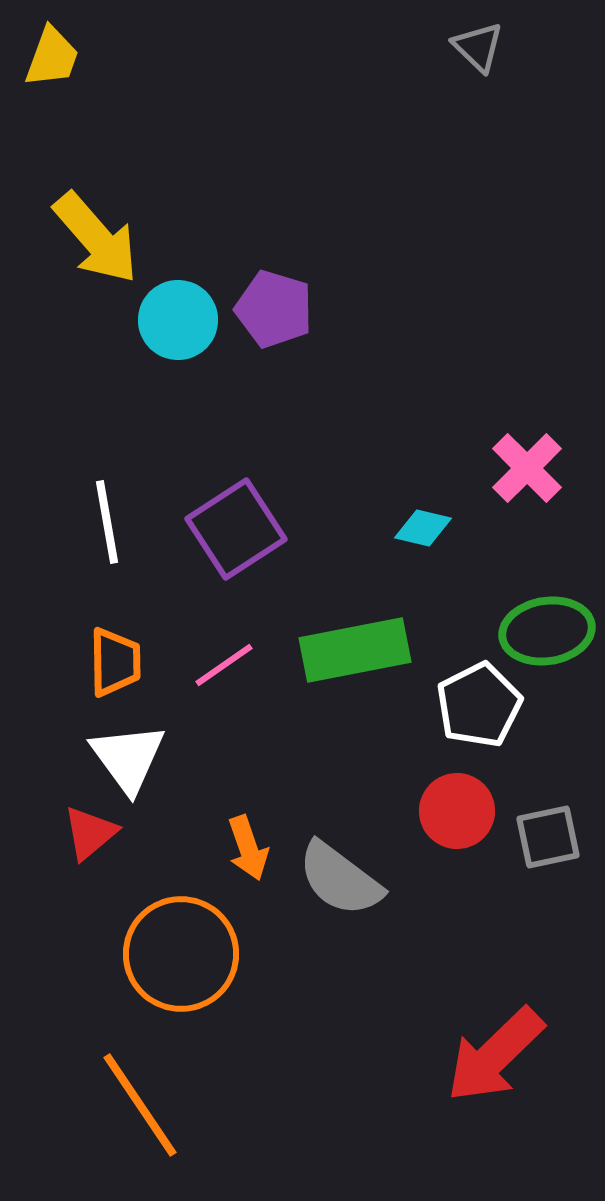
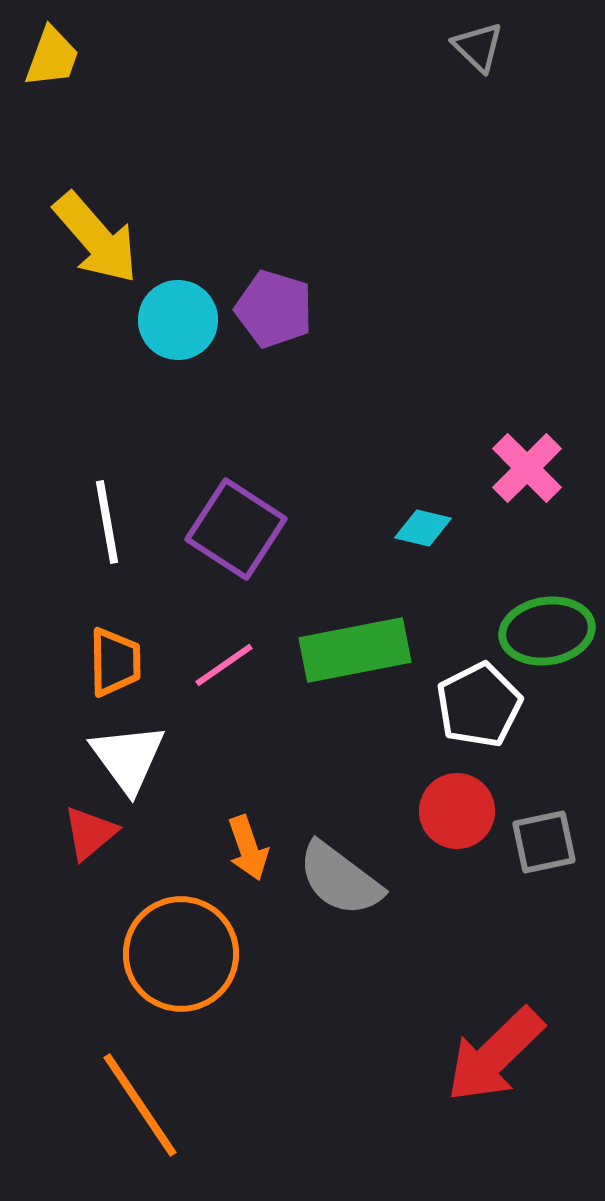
purple square: rotated 24 degrees counterclockwise
gray square: moved 4 px left, 5 px down
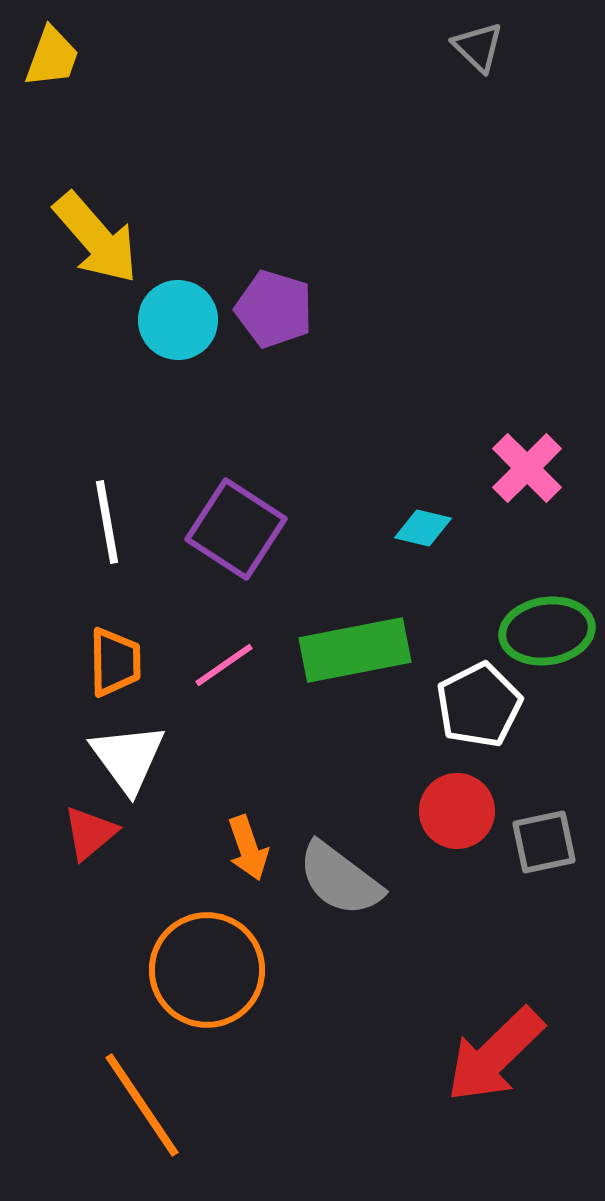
orange circle: moved 26 px right, 16 px down
orange line: moved 2 px right
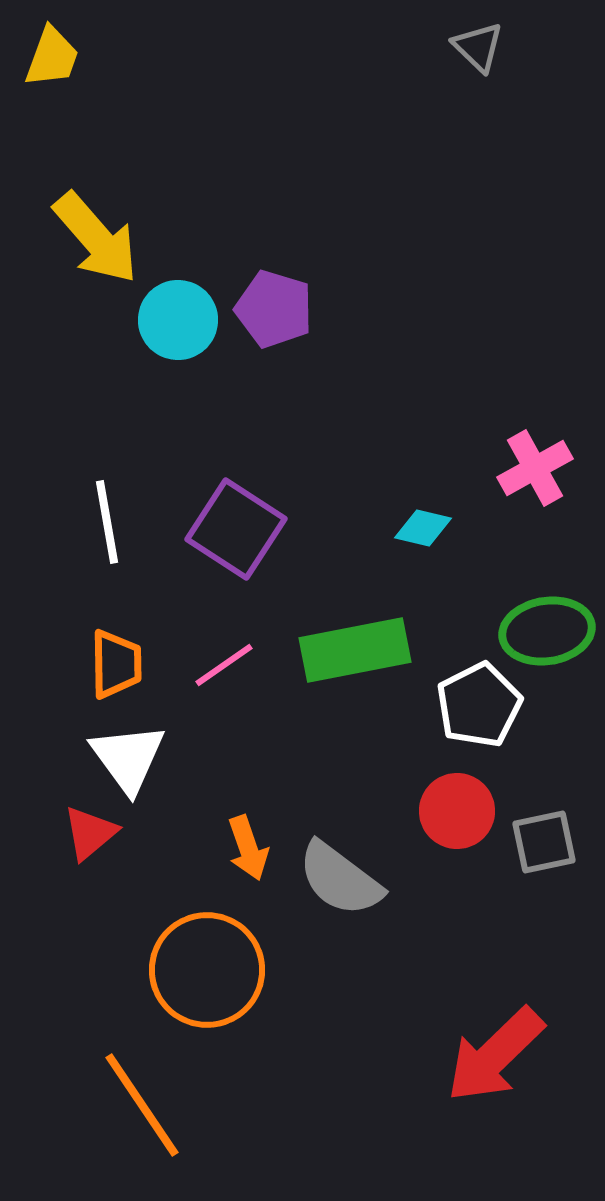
pink cross: moved 8 px right; rotated 16 degrees clockwise
orange trapezoid: moved 1 px right, 2 px down
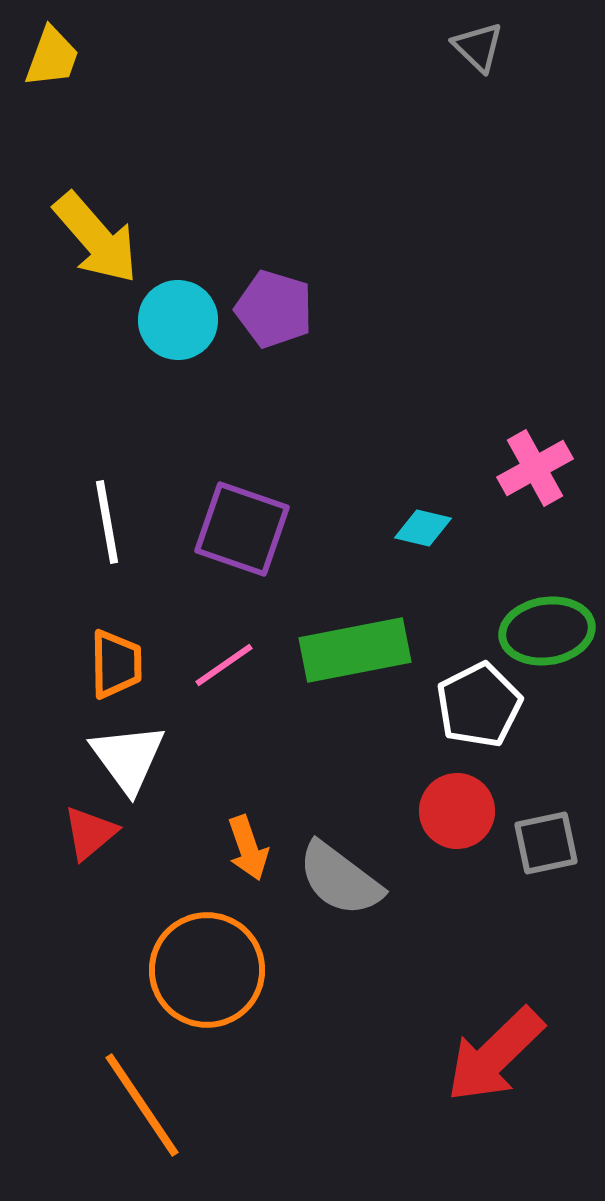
purple square: moved 6 px right; rotated 14 degrees counterclockwise
gray square: moved 2 px right, 1 px down
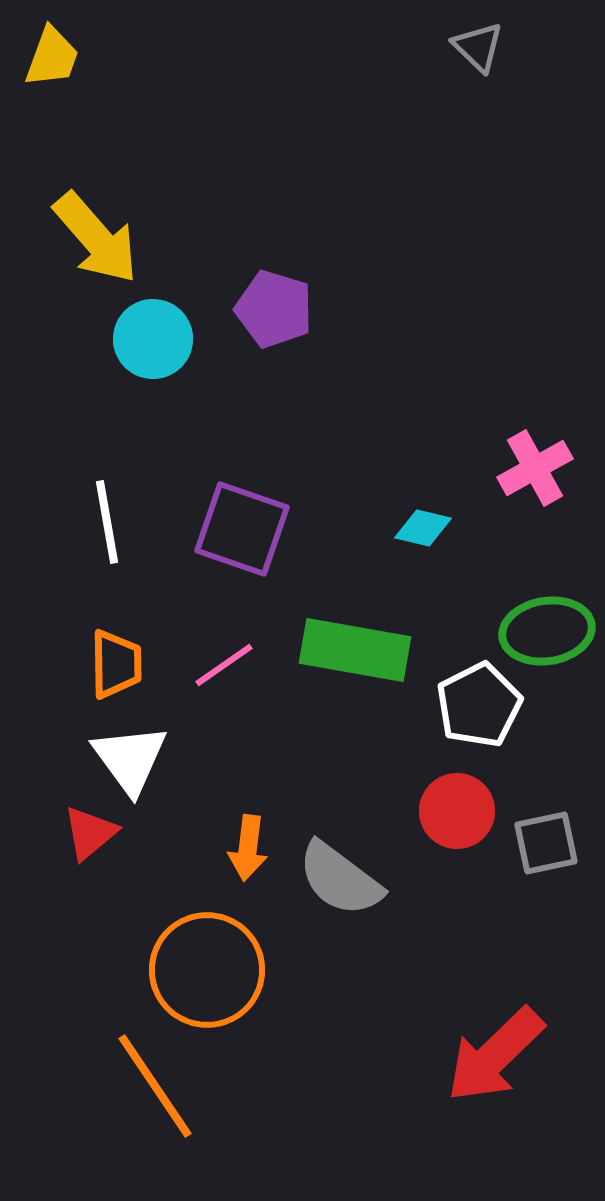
cyan circle: moved 25 px left, 19 px down
green rectangle: rotated 21 degrees clockwise
white triangle: moved 2 px right, 1 px down
orange arrow: rotated 26 degrees clockwise
orange line: moved 13 px right, 19 px up
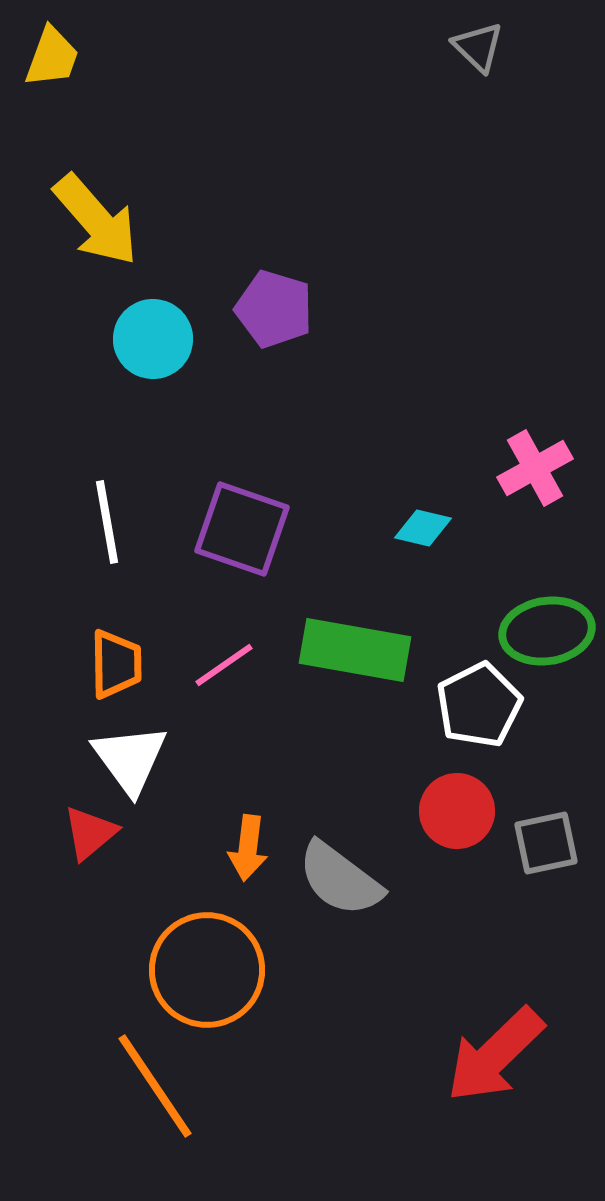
yellow arrow: moved 18 px up
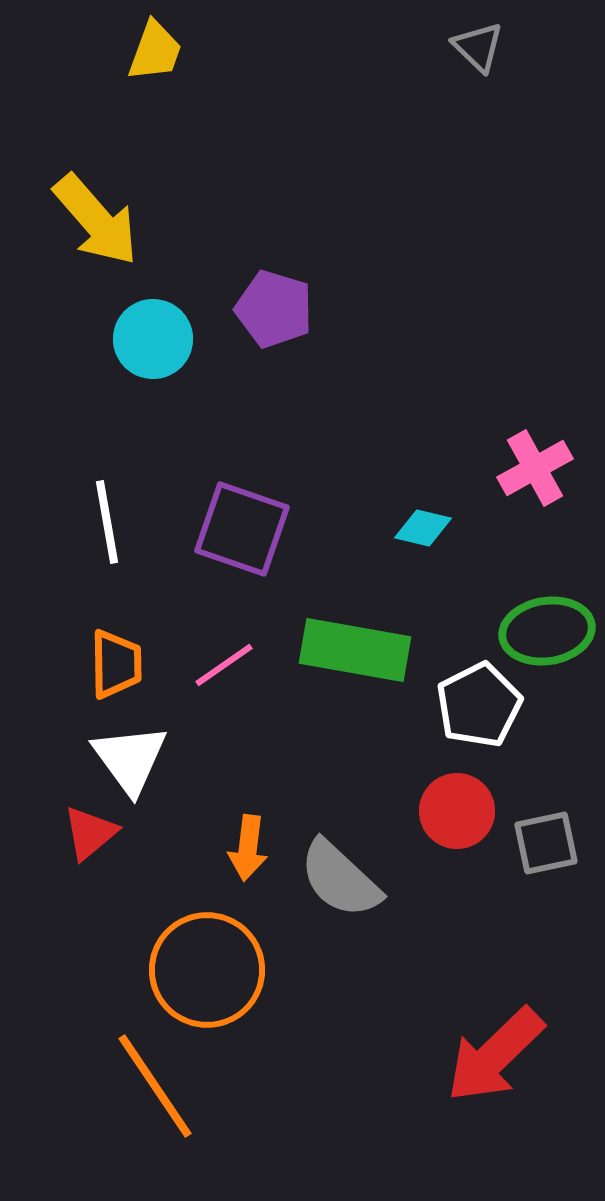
yellow trapezoid: moved 103 px right, 6 px up
gray semicircle: rotated 6 degrees clockwise
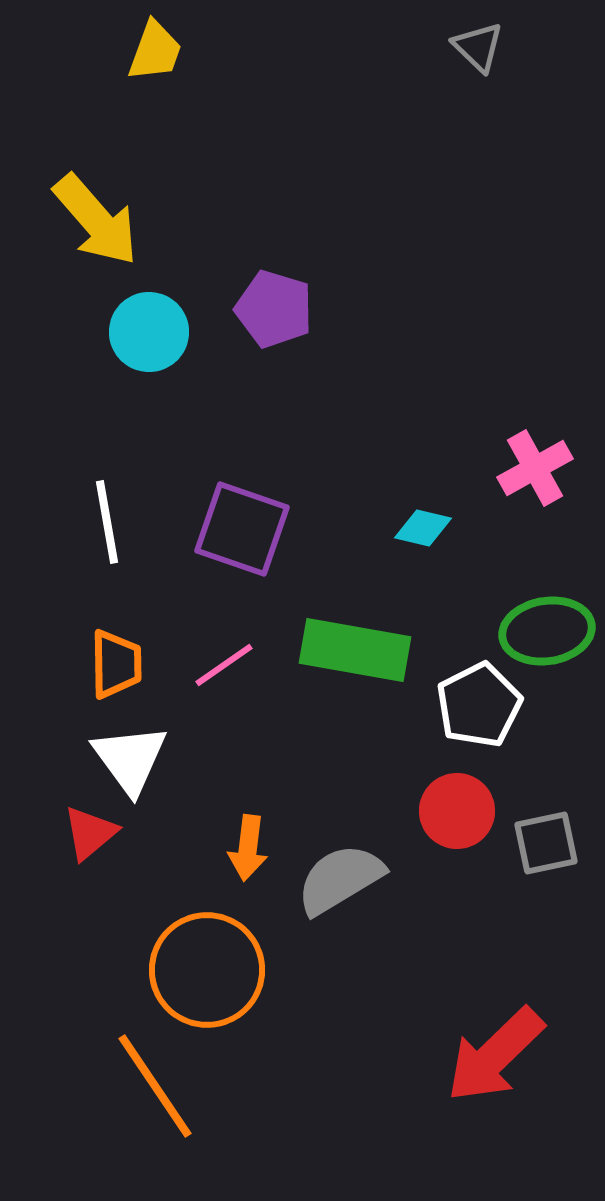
cyan circle: moved 4 px left, 7 px up
gray semicircle: rotated 106 degrees clockwise
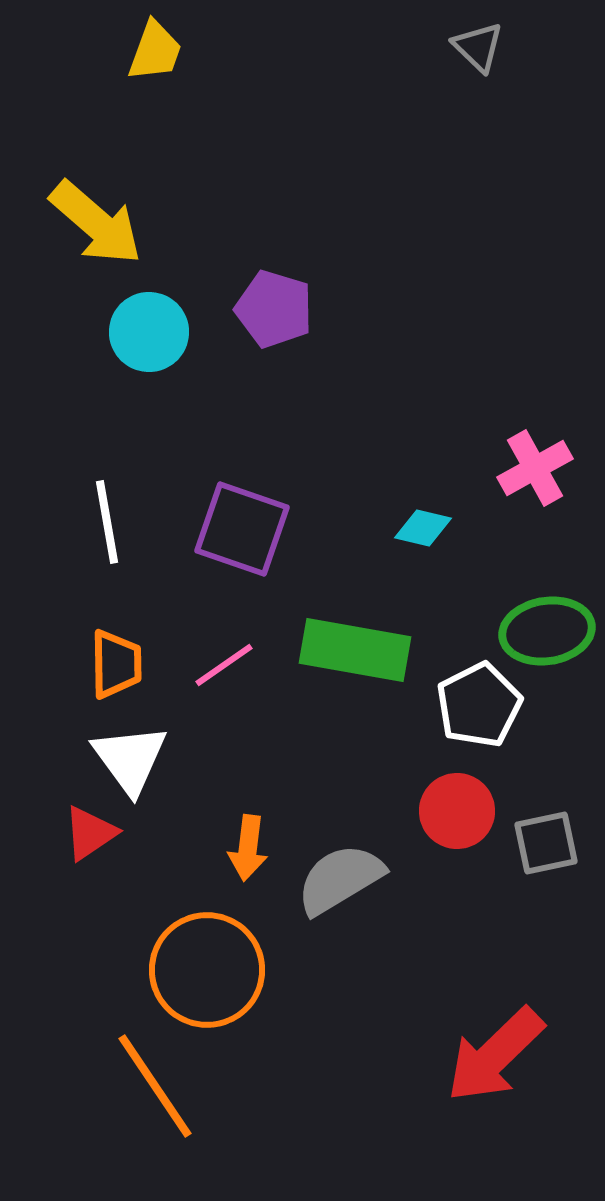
yellow arrow: moved 3 px down; rotated 8 degrees counterclockwise
red triangle: rotated 6 degrees clockwise
